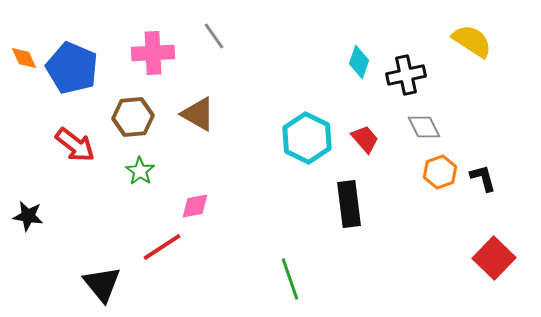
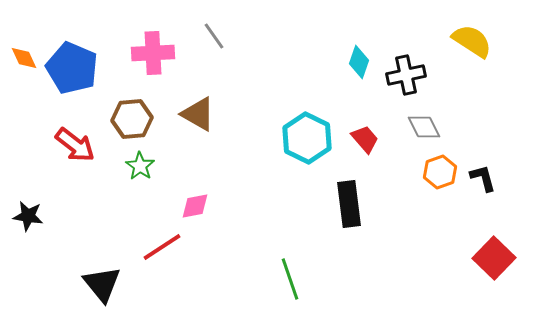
brown hexagon: moved 1 px left, 2 px down
green star: moved 5 px up
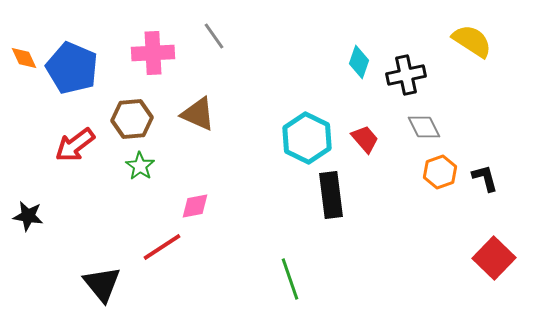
brown triangle: rotated 6 degrees counterclockwise
red arrow: rotated 105 degrees clockwise
black L-shape: moved 2 px right
black rectangle: moved 18 px left, 9 px up
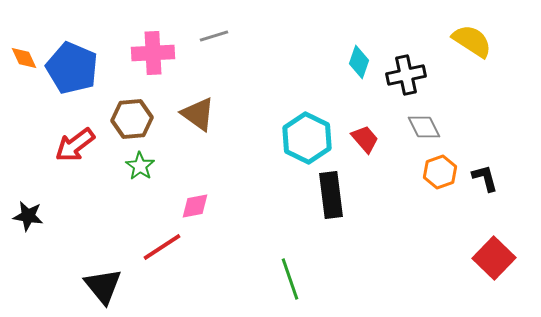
gray line: rotated 72 degrees counterclockwise
brown triangle: rotated 12 degrees clockwise
black triangle: moved 1 px right, 2 px down
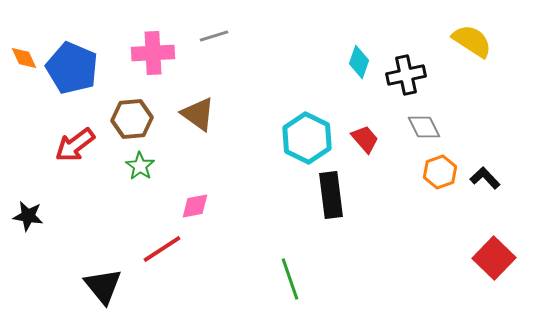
black L-shape: rotated 28 degrees counterclockwise
red line: moved 2 px down
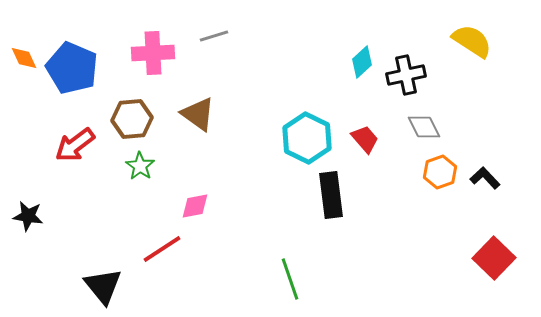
cyan diamond: moved 3 px right; rotated 28 degrees clockwise
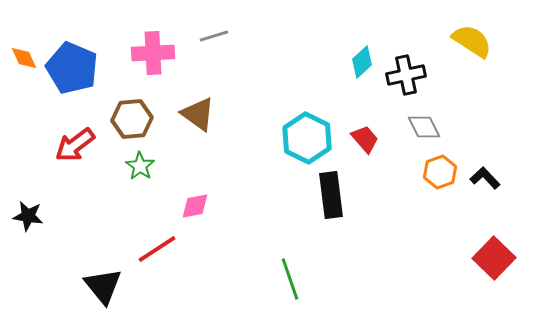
red line: moved 5 px left
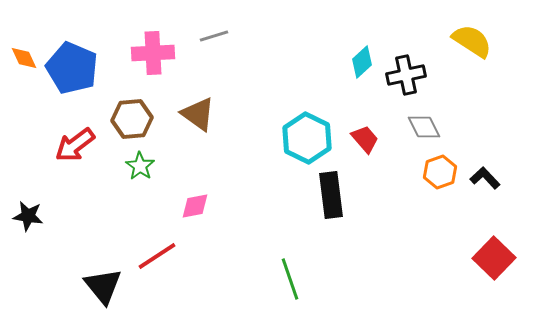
red line: moved 7 px down
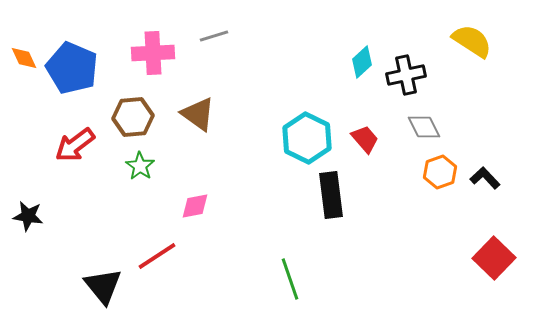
brown hexagon: moved 1 px right, 2 px up
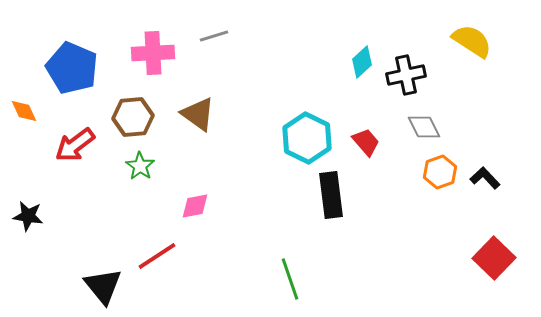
orange diamond: moved 53 px down
red trapezoid: moved 1 px right, 3 px down
